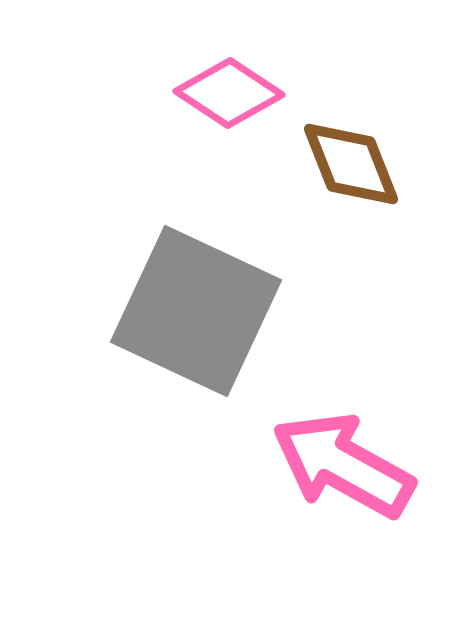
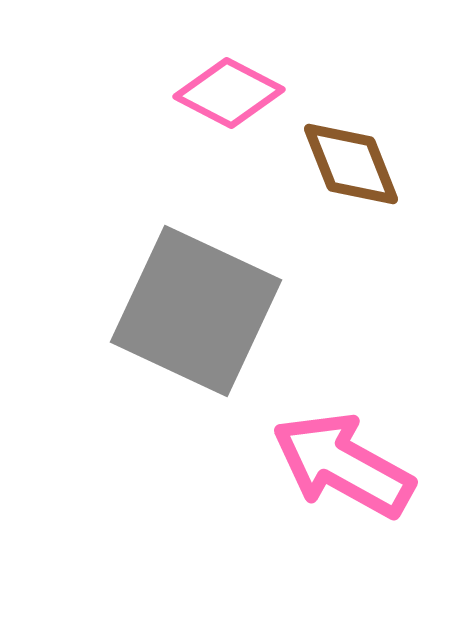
pink diamond: rotated 6 degrees counterclockwise
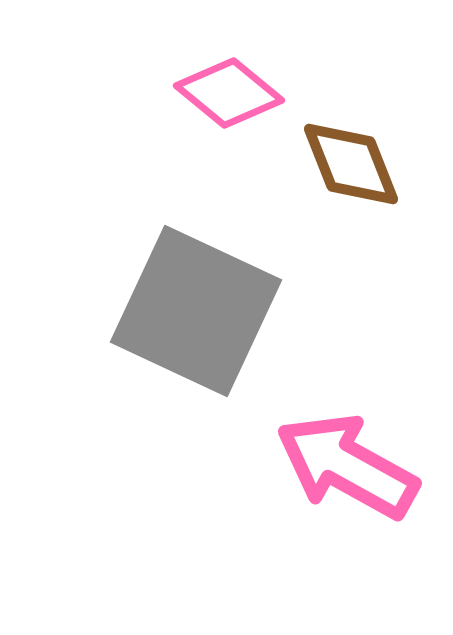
pink diamond: rotated 12 degrees clockwise
pink arrow: moved 4 px right, 1 px down
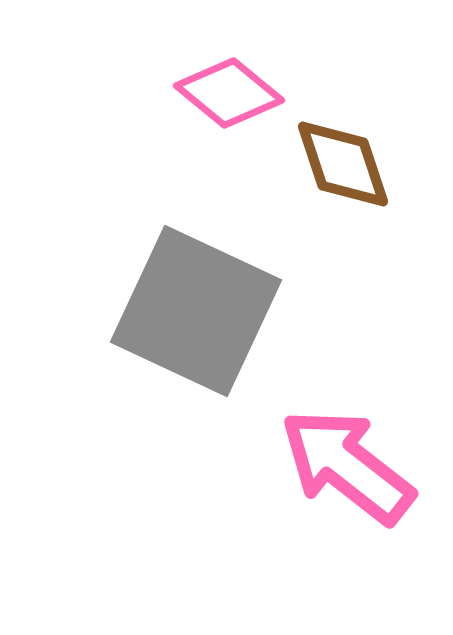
brown diamond: moved 8 px left; rotated 3 degrees clockwise
pink arrow: rotated 9 degrees clockwise
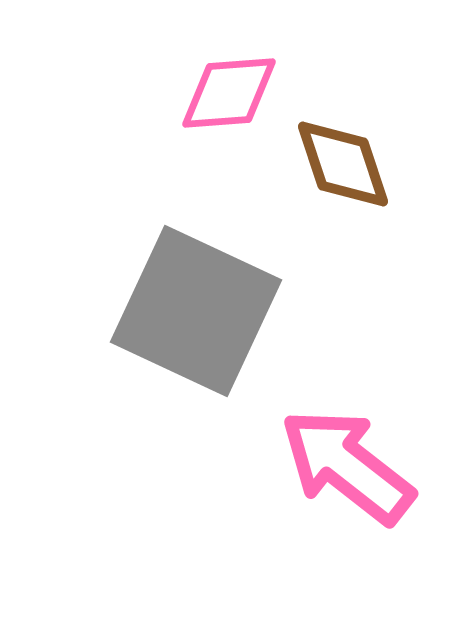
pink diamond: rotated 44 degrees counterclockwise
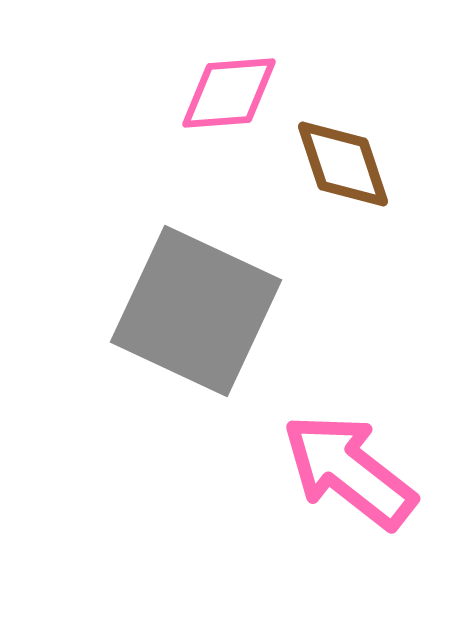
pink arrow: moved 2 px right, 5 px down
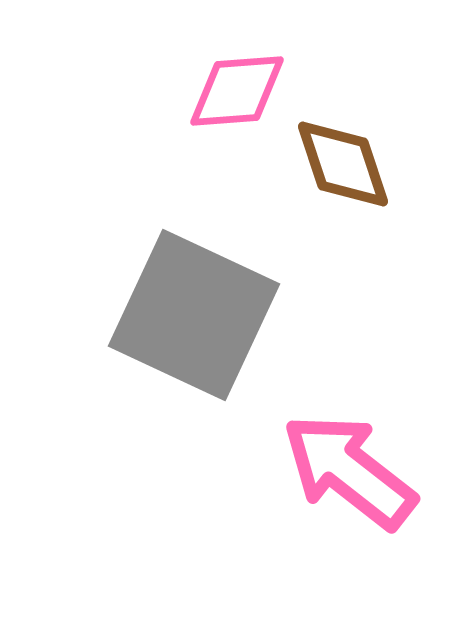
pink diamond: moved 8 px right, 2 px up
gray square: moved 2 px left, 4 px down
